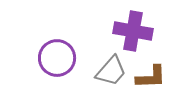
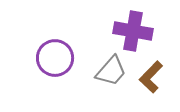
purple circle: moved 2 px left
brown L-shape: rotated 136 degrees clockwise
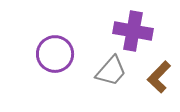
purple circle: moved 4 px up
brown L-shape: moved 8 px right
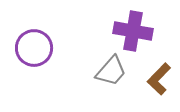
purple circle: moved 21 px left, 6 px up
brown L-shape: moved 2 px down
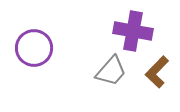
brown L-shape: moved 2 px left, 7 px up
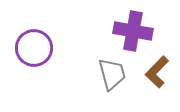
gray trapezoid: moved 1 px right, 3 px down; rotated 56 degrees counterclockwise
